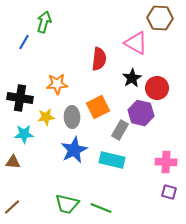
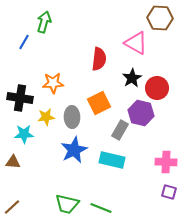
orange star: moved 4 px left, 1 px up
orange square: moved 1 px right, 4 px up
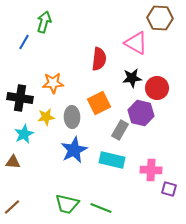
black star: rotated 24 degrees clockwise
cyan star: rotated 24 degrees counterclockwise
pink cross: moved 15 px left, 8 px down
purple square: moved 3 px up
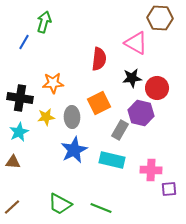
cyan star: moved 5 px left, 2 px up
purple square: rotated 21 degrees counterclockwise
green trapezoid: moved 7 px left; rotated 15 degrees clockwise
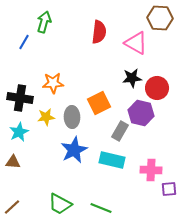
red semicircle: moved 27 px up
gray rectangle: moved 1 px down
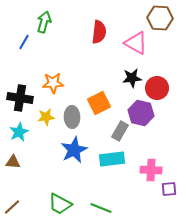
cyan rectangle: moved 1 px up; rotated 20 degrees counterclockwise
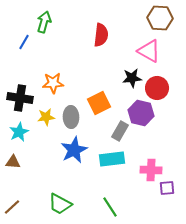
red semicircle: moved 2 px right, 3 px down
pink triangle: moved 13 px right, 8 px down
gray ellipse: moved 1 px left
purple square: moved 2 px left, 1 px up
green line: moved 9 px right, 1 px up; rotated 35 degrees clockwise
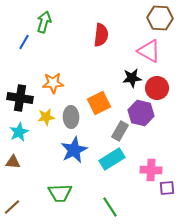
cyan rectangle: rotated 25 degrees counterclockwise
green trapezoid: moved 11 px up; rotated 30 degrees counterclockwise
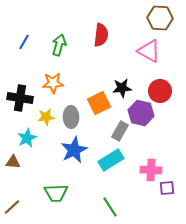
green arrow: moved 15 px right, 23 px down
black star: moved 10 px left, 10 px down
red circle: moved 3 px right, 3 px down
cyan star: moved 8 px right, 6 px down
cyan rectangle: moved 1 px left, 1 px down
green trapezoid: moved 4 px left
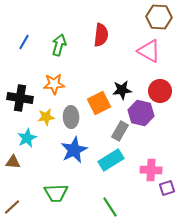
brown hexagon: moved 1 px left, 1 px up
orange star: moved 1 px right, 1 px down
black star: moved 2 px down
purple square: rotated 14 degrees counterclockwise
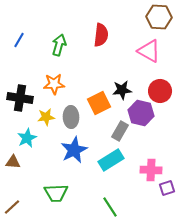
blue line: moved 5 px left, 2 px up
